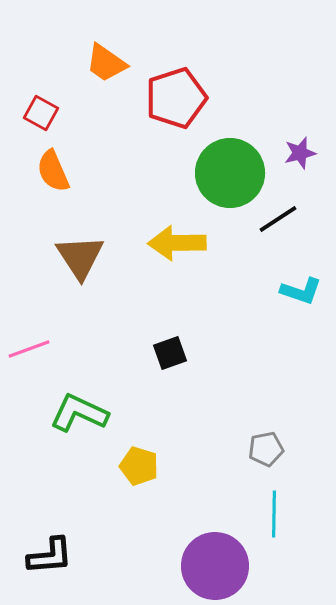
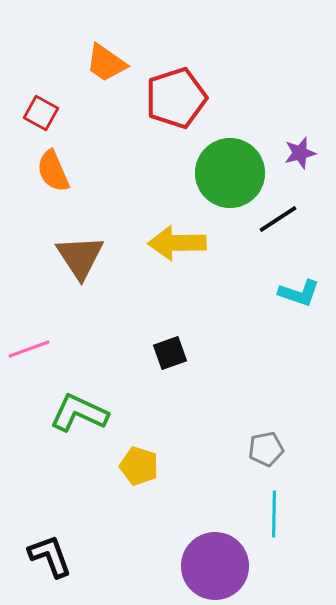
cyan L-shape: moved 2 px left, 2 px down
black L-shape: rotated 105 degrees counterclockwise
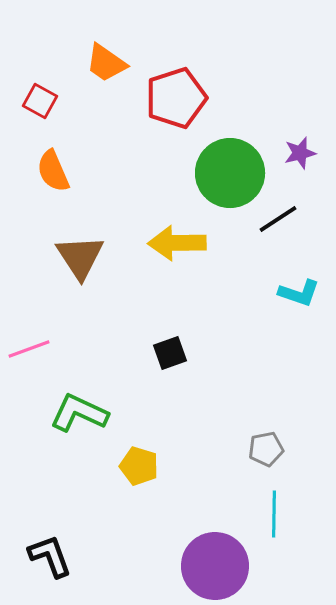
red square: moved 1 px left, 12 px up
